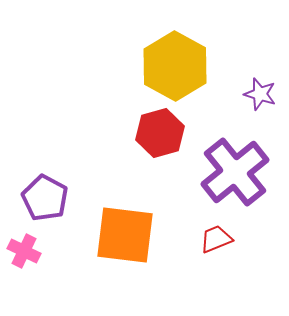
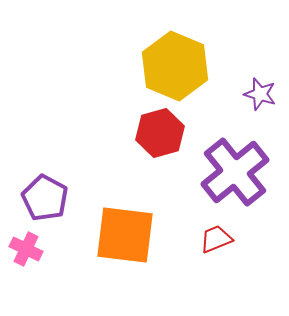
yellow hexagon: rotated 6 degrees counterclockwise
pink cross: moved 2 px right, 2 px up
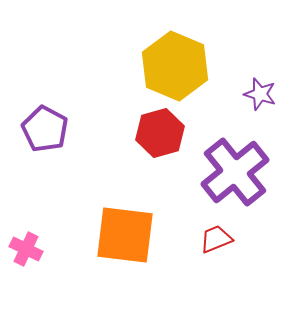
purple pentagon: moved 69 px up
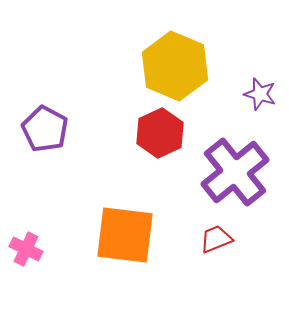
red hexagon: rotated 9 degrees counterclockwise
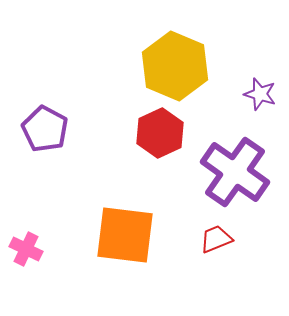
purple cross: rotated 16 degrees counterclockwise
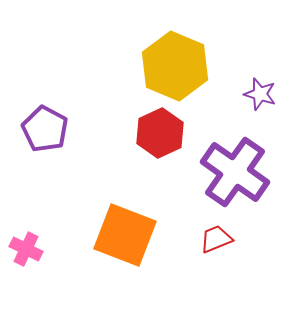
orange square: rotated 14 degrees clockwise
